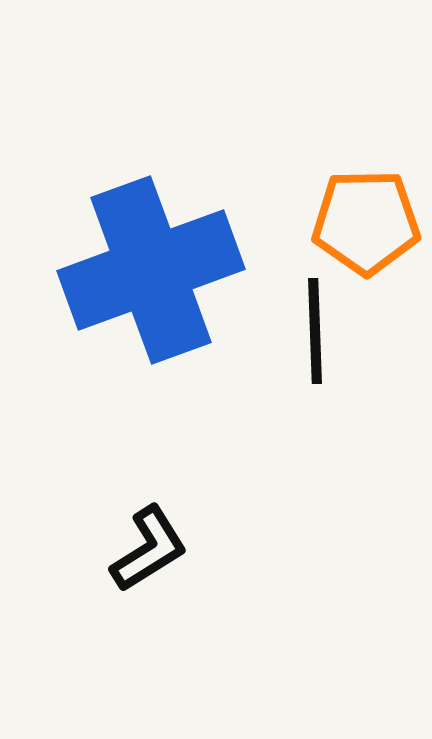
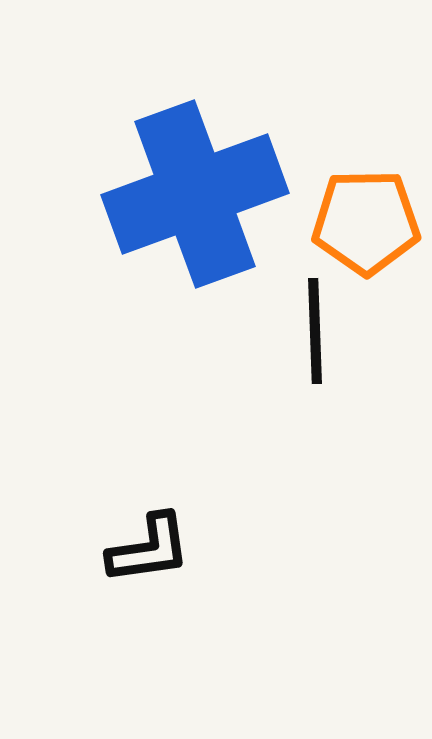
blue cross: moved 44 px right, 76 px up
black L-shape: rotated 24 degrees clockwise
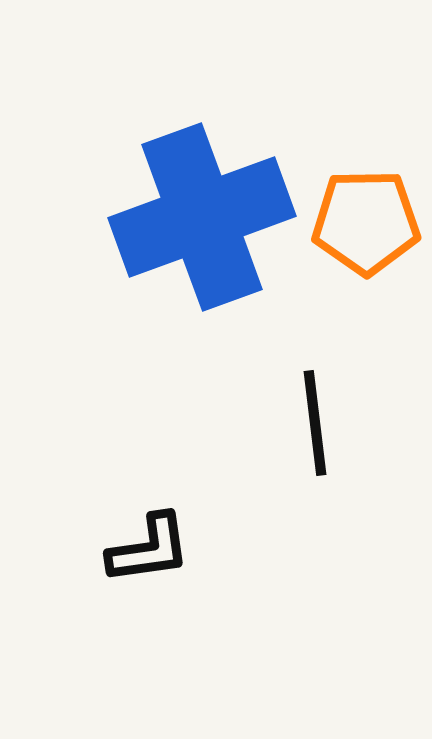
blue cross: moved 7 px right, 23 px down
black line: moved 92 px down; rotated 5 degrees counterclockwise
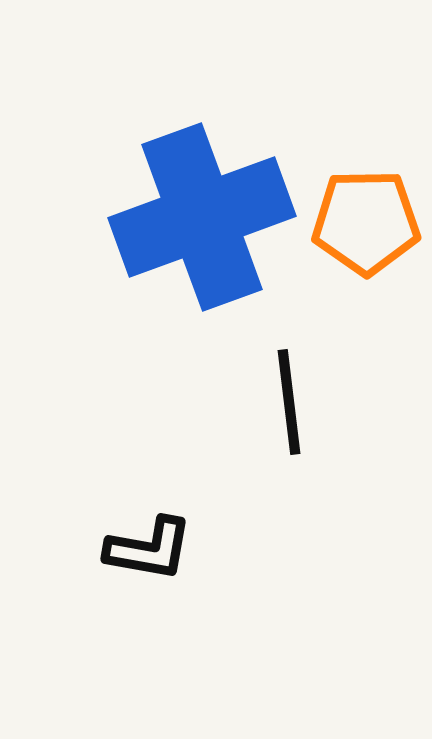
black line: moved 26 px left, 21 px up
black L-shape: rotated 18 degrees clockwise
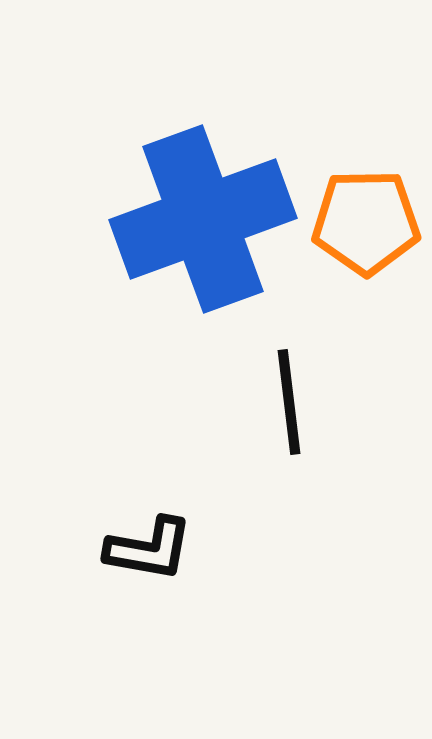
blue cross: moved 1 px right, 2 px down
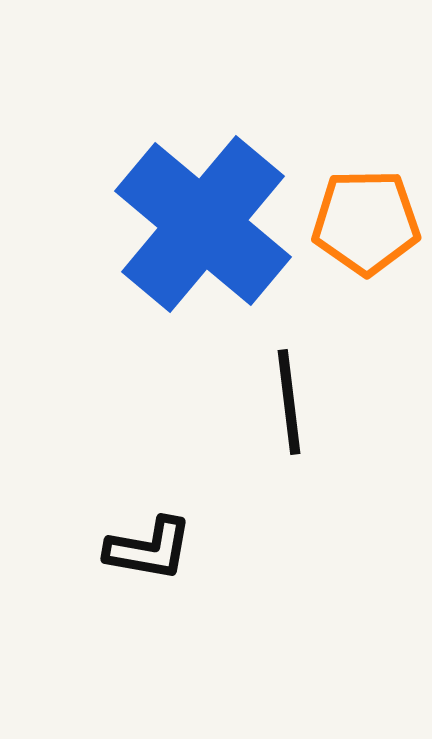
blue cross: moved 5 px down; rotated 30 degrees counterclockwise
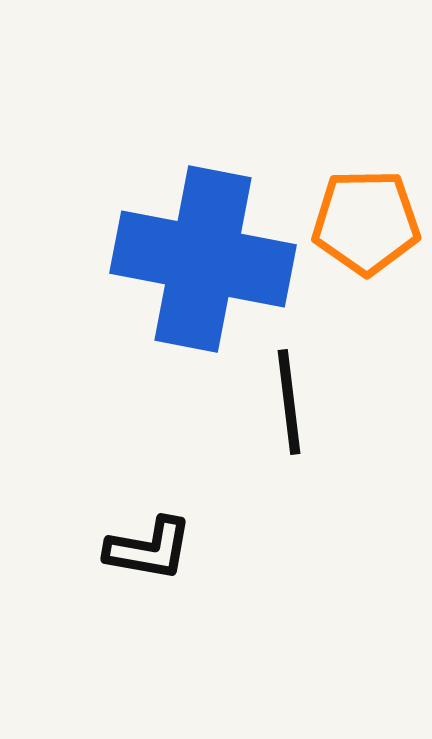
blue cross: moved 35 px down; rotated 29 degrees counterclockwise
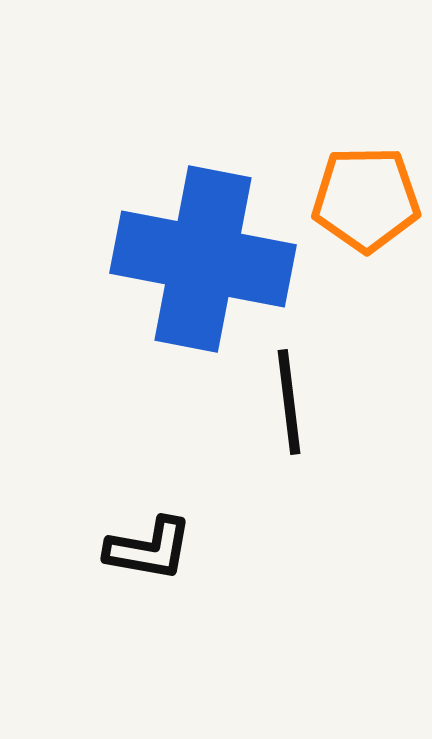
orange pentagon: moved 23 px up
